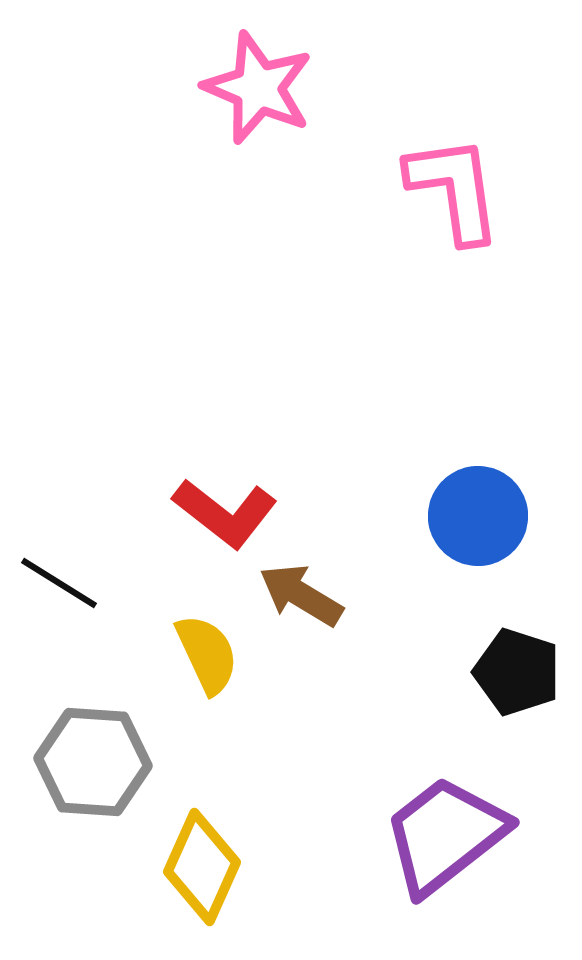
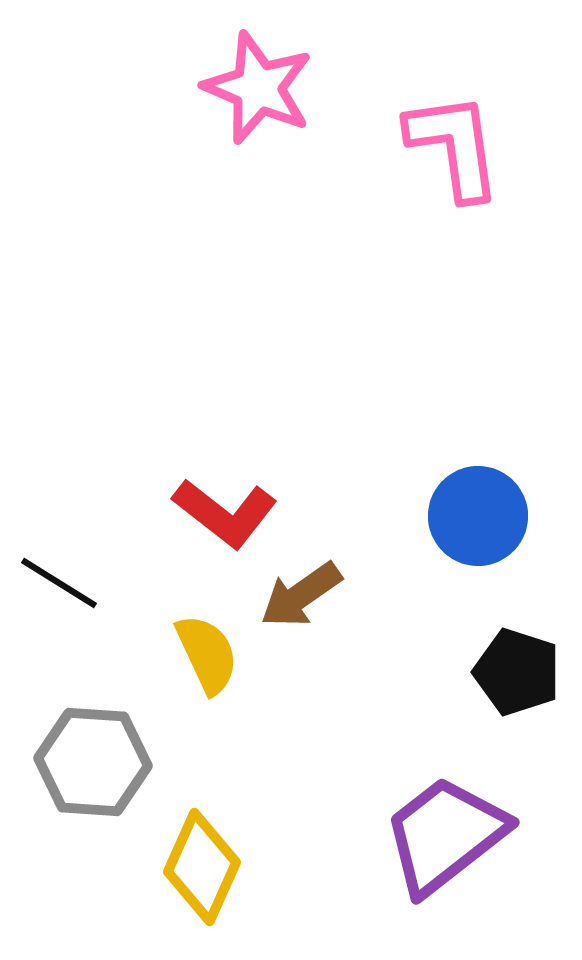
pink L-shape: moved 43 px up
brown arrow: rotated 66 degrees counterclockwise
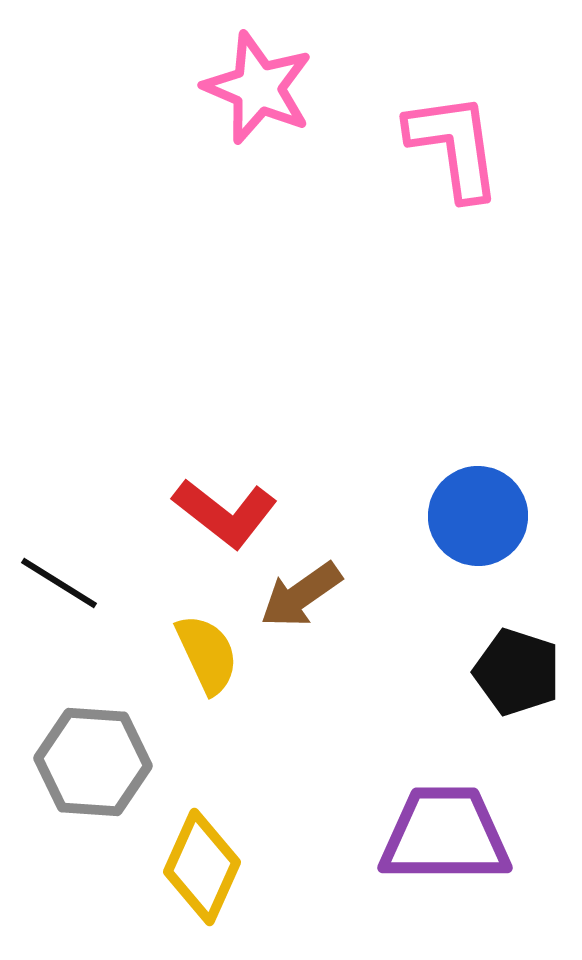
purple trapezoid: rotated 38 degrees clockwise
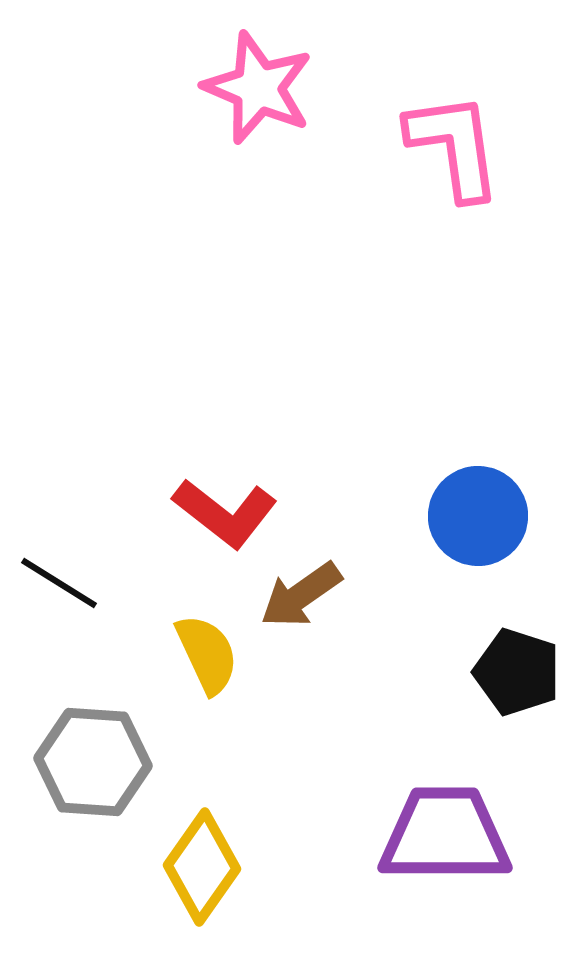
yellow diamond: rotated 11 degrees clockwise
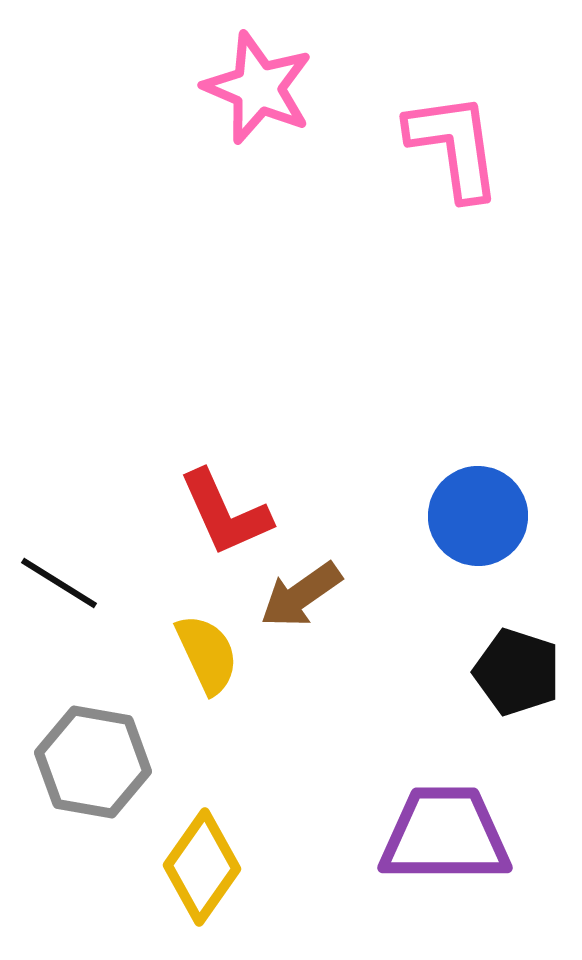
red L-shape: rotated 28 degrees clockwise
gray hexagon: rotated 6 degrees clockwise
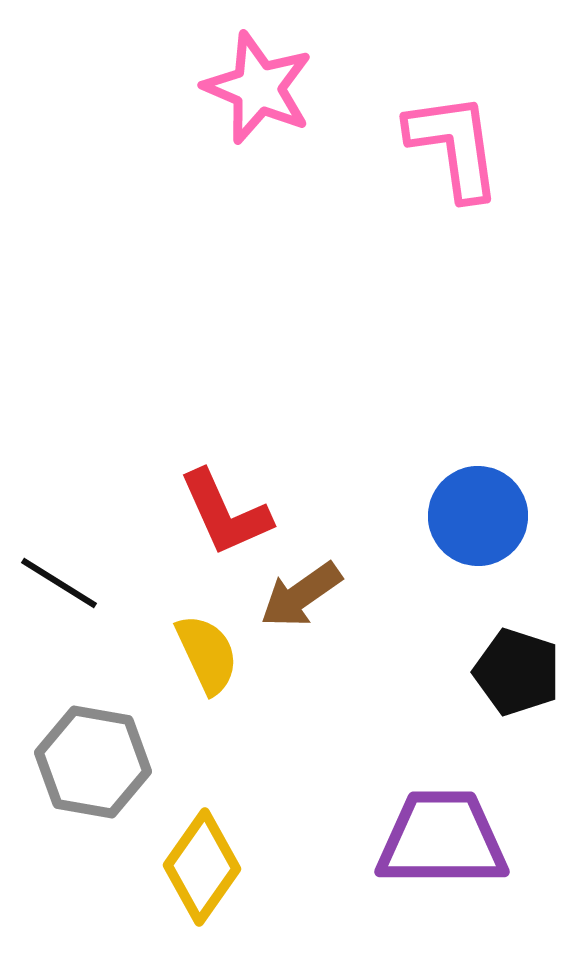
purple trapezoid: moved 3 px left, 4 px down
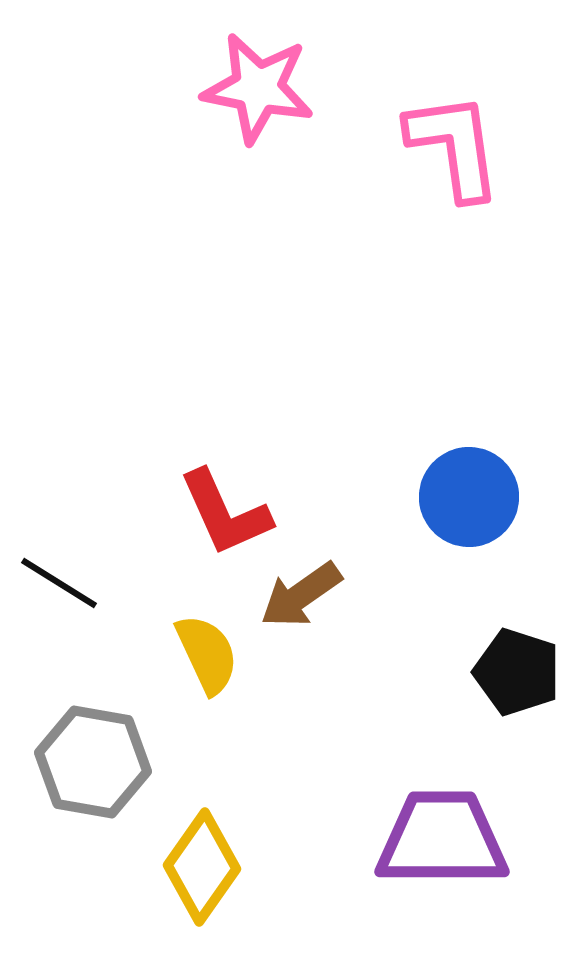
pink star: rotated 12 degrees counterclockwise
blue circle: moved 9 px left, 19 px up
